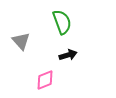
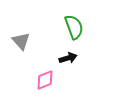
green semicircle: moved 12 px right, 5 px down
black arrow: moved 3 px down
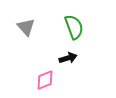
gray triangle: moved 5 px right, 14 px up
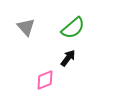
green semicircle: moved 1 px left, 1 px down; rotated 70 degrees clockwise
black arrow: rotated 36 degrees counterclockwise
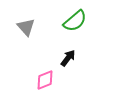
green semicircle: moved 2 px right, 7 px up
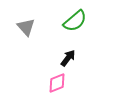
pink diamond: moved 12 px right, 3 px down
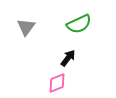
green semicircle: moved 4 px right, 3 px down; rotated 15 degrees clockwise
gray triangle: rotated 18 degrees clockwise
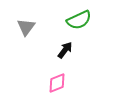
green semicircle: moved 4 px up
black arrow: moved 3 px left, 8 px up
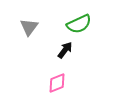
green semicircle: moved 4 px down
gray triangle: moved 3 px right
